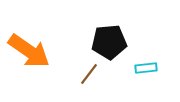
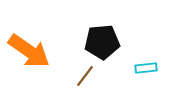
black pentagon: moved 7 px left
brown line: moved 4 px left, 2 px down
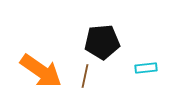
orange arrow: moved 12 px right, 20 px down
brown line: rotated 25 degrees counterclockwise
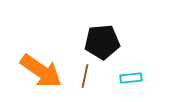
cyan rectangle: moved 15 px left, 10 px down
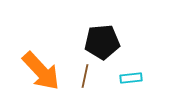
orange arrow: rotated 12 degrees clockwise
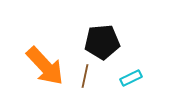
orange arrow: moved 4 px right, 5 px up
cyan rectangle: rotated 20 degrees counterclockwise
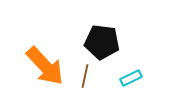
black pentagon: rotated 12 degrees clockwise
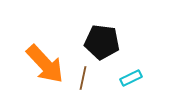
orange arrow: moved 2 px up
brown line: moved 2 px left, 2 px down
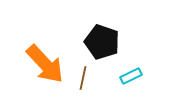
black pentagon: rotated 12 degrees clockwise
cyan rectangle: moved 2 px up
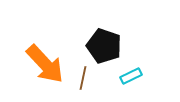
black pentagon: moved 2 px right, 4 px down
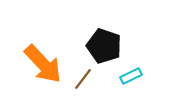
orange arrow: moved 2 px left
brown line: moved 1 px down; rotated 25 degrees clockwise
